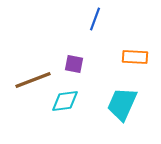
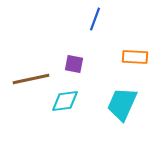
brown line: moved 2 px left, 1 px up; rotated 9 degrees clockwise
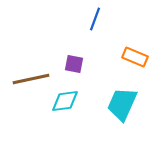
orange rectangle: rotated 20 degrees clockwise
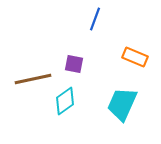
brown line: moved 2 px right
cyan diamond: rotated 28 degrees counterclockwise
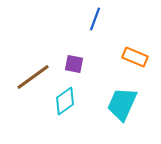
brown line: moved 2 px up; rotated 24 degrees counterclockwise
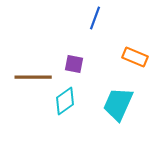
blue line: moved 1 px up
brown line: rotated 36 degrees clockwise
cyan trapezoid: moved 4 px left
